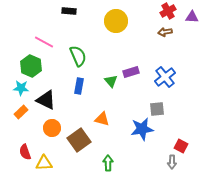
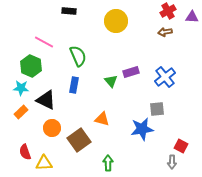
blue rectangle: moved 5 px left, 1 px up
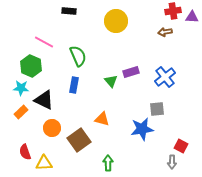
red cross: moved 5 px right; rotated 21 degrees clockwise
black triangle: moved 2 px left
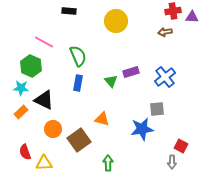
blue rectangle: moved 4 px right, 2 px up
orange circle: moved 1 px right, 1 px down
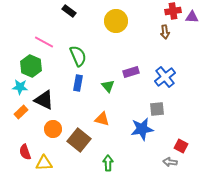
black rectangle: rotated 32 degrees clockwise
brown arrow: rotated 88 degrees counterclockwise
green triangle: moved 3 px left, 5 px down
cyan star: moved 1 px left, 1 px up
brown square: rotated 15 degrees counterclockwise
gray arrow: moved 2 px left; rotated 96 degrees clockwise
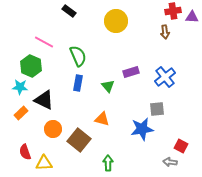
orange rectangle: moved 1 px down
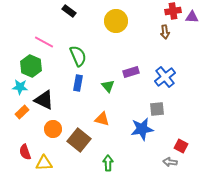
orange rectangle: moved 1 px right, 1 px up
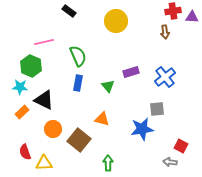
pink line: rotated 42 degrees counterclockwise
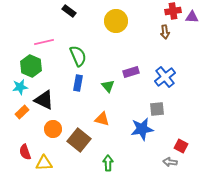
cyan star: rotated 14 degrees counterclockwise
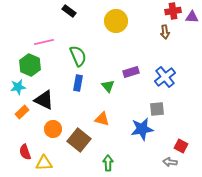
green hexagon: moved 1 px left, 1 px up
cyan star: moved 2 px left
